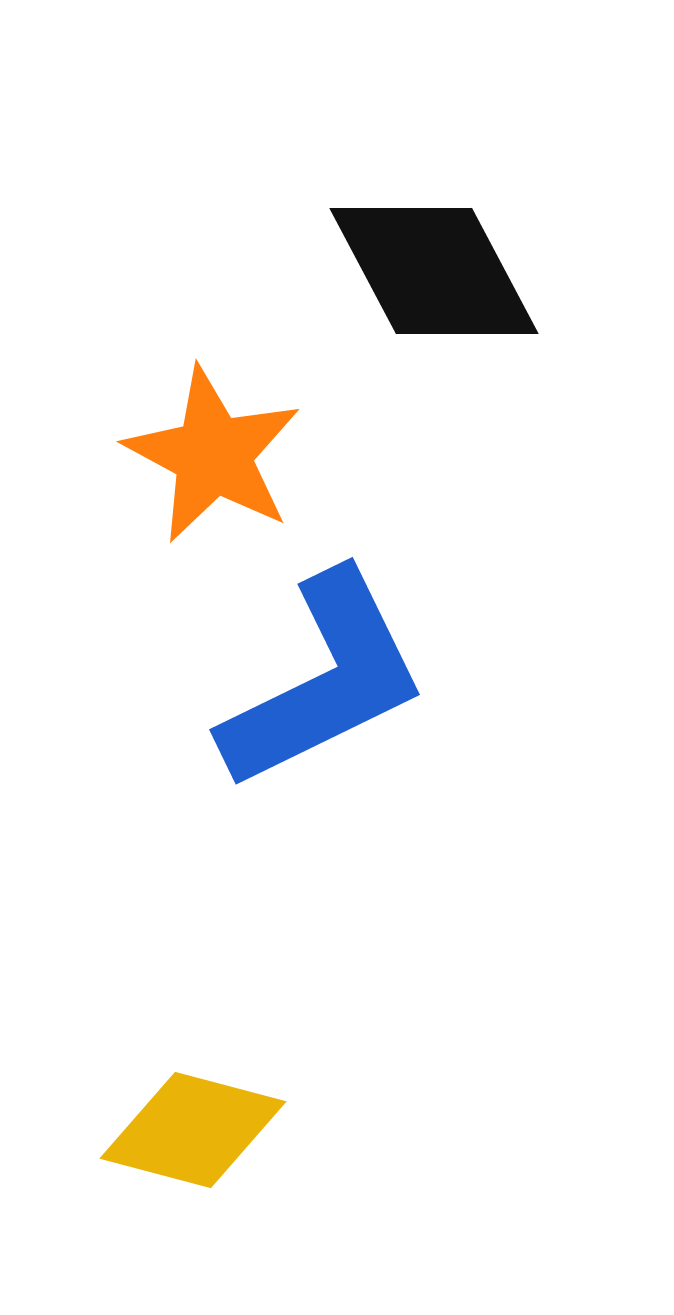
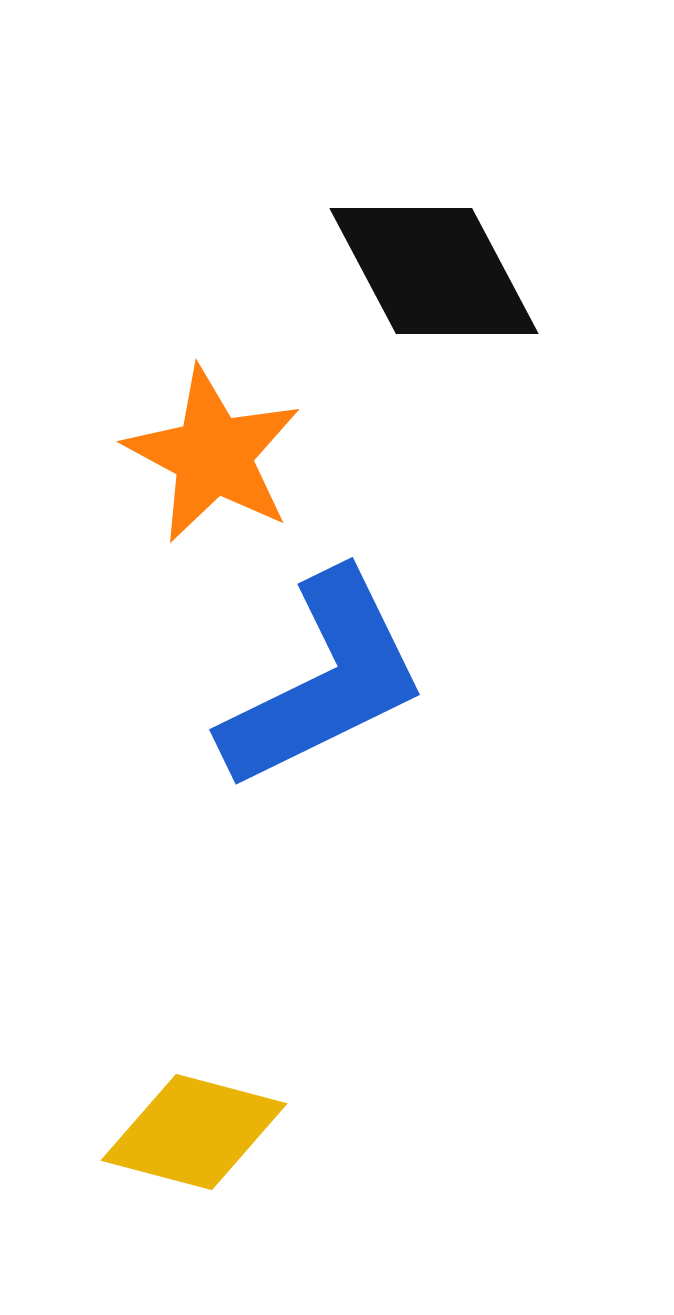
yellow diamond: moved 1 px right, 2 px down
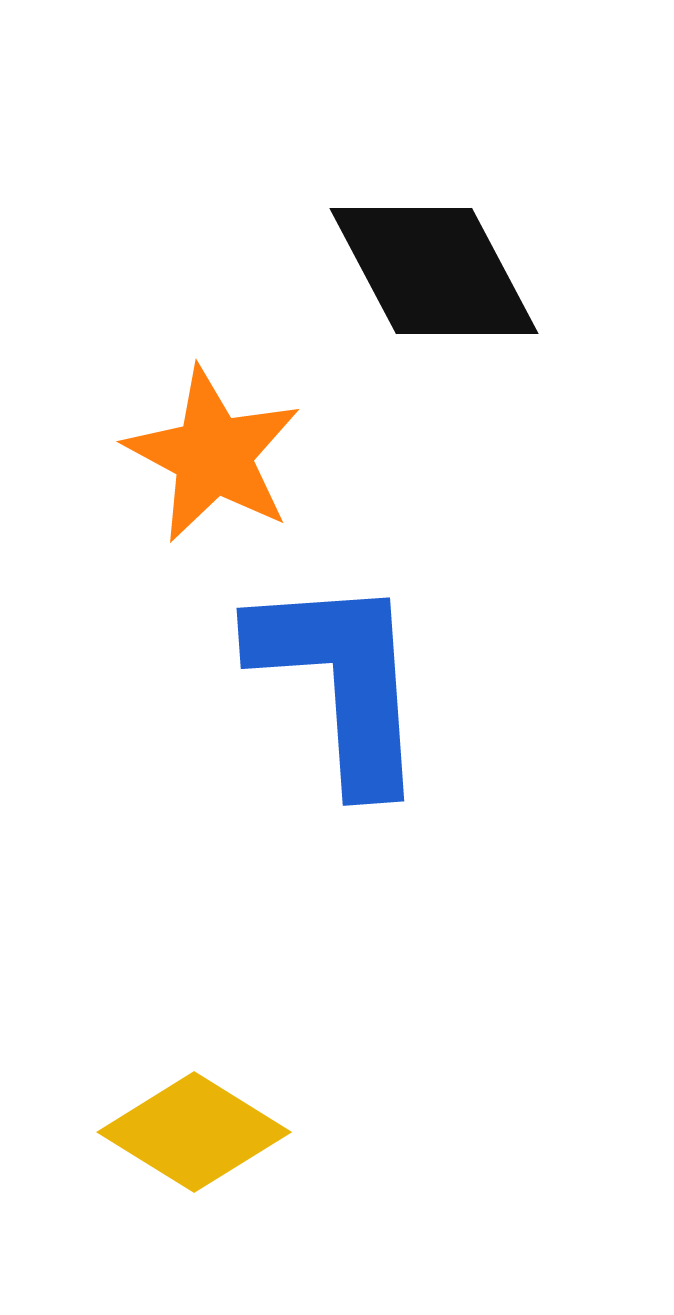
blue L-shape: moved 17 px right; rotated 68 degrees counterclockwise
yellow diamond: rotated 17 degrees clockwise
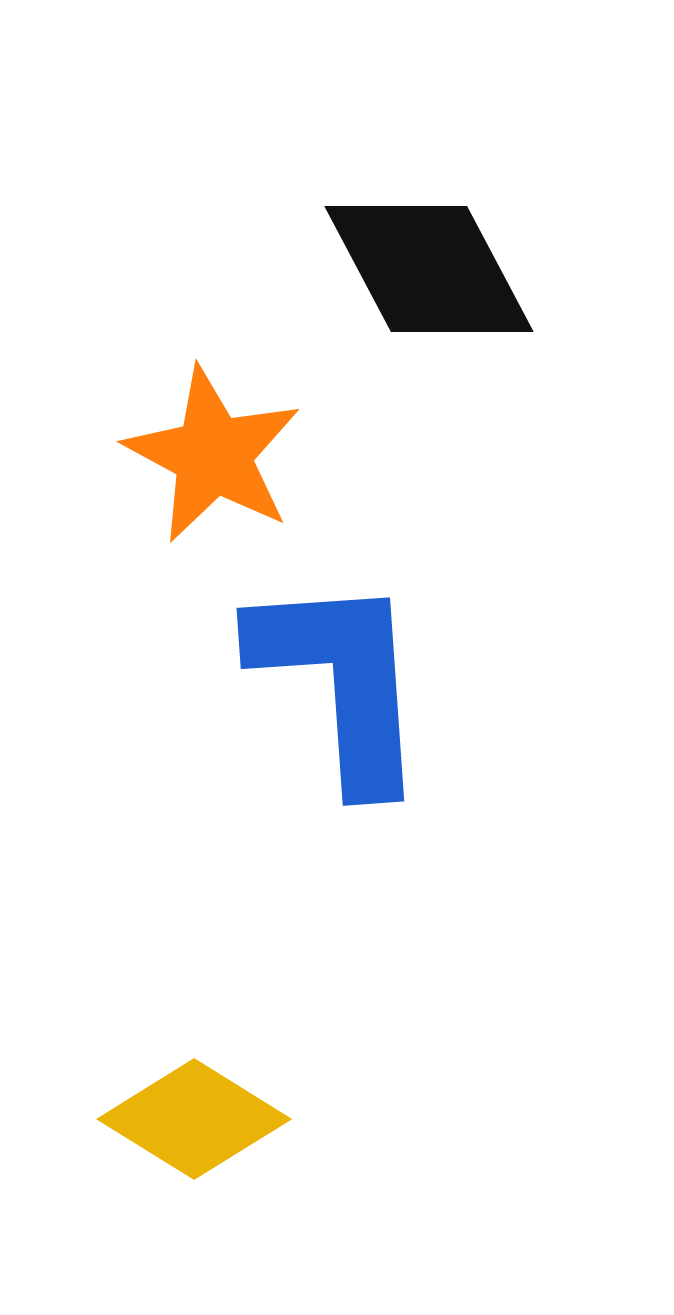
black diamond: moved 5 px left, 2 px up
yellow diamond: moved 13 px up
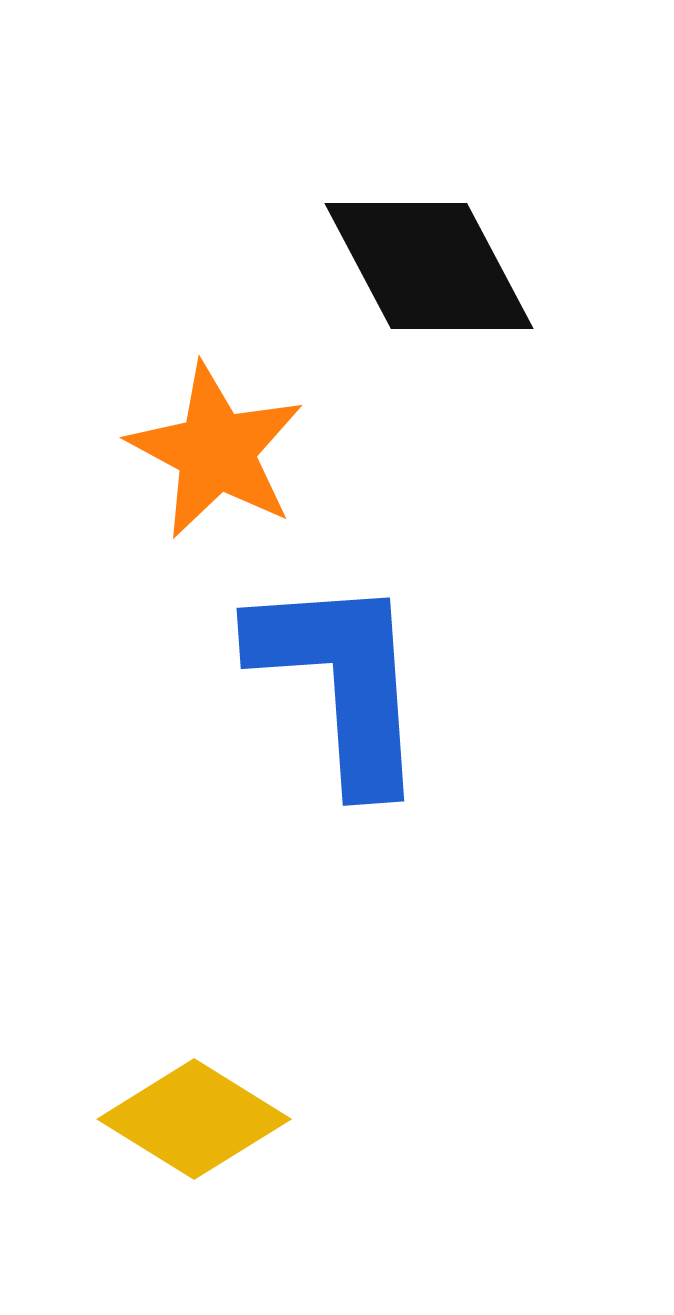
black diamond: moved 3 px up
orange star: moved 3 px right, 4 px up
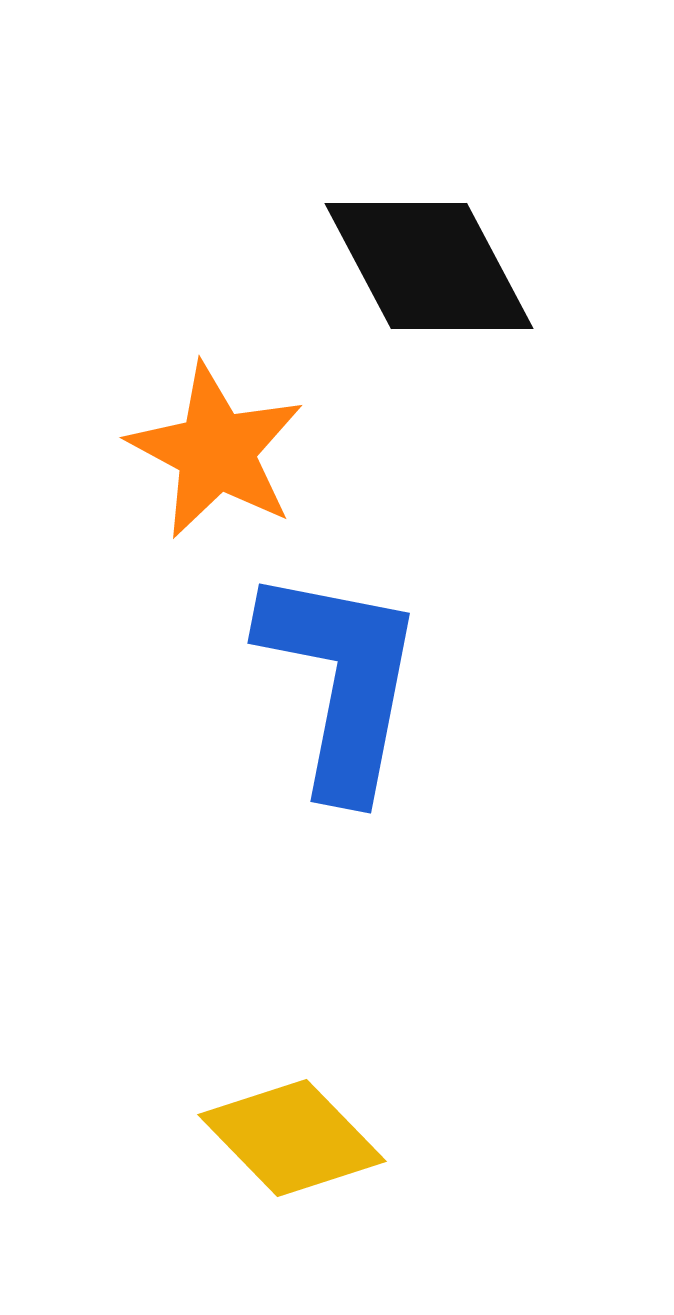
blue L-shape: rotated 15 degrees clockwise
yellow diamond: moved 98 px right, 19 px down; rotated 14 degrees clockwise
